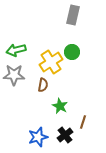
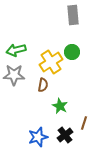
gray rectangle: rotated 18 degrees counterclockwise
brown line: moved 1 px right, 1 px down
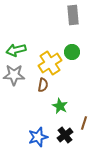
yellow cross: moved 1 px left, 1 px down
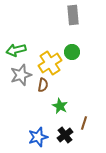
gray star: moved 7 px right; rotated 20 degrees counterclockwise
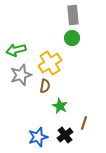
green circle: moved 14 px up
brown semicircle: moved 2 px right, 1 px down
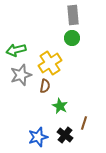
black cross: rotated 14 degrees counterclockwise
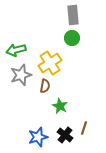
brown line: moved 5 px down
